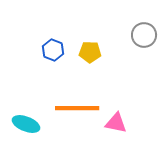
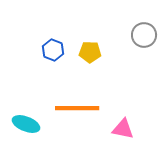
pink triangle: moved 7 px right, 6 px down
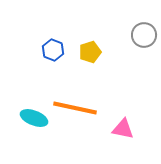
yellow pentagon: rotated 20 degrees counterclockwise
orange line: moved 2 px left; rotated 12 degrees clockwise
cyan ellipse: moved 8 px right, 6 px up
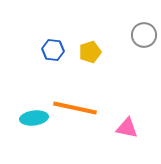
blue hexagon: rotated 15 degrees counterclockwise
cyan ellipse: rotated 28 degrees counterclockwise
pink triangle: moved 4 px right, 1 px up
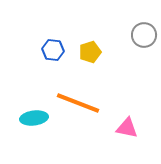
orange line: moved 3 px right, 5 px up; rotated 9 degrees clockwise
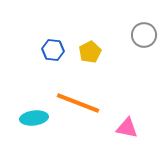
yellow pentagon: rotated 10 degrees counterclockwise
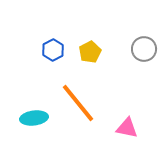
gray circle: moved 14 px down
blue hexagon: rotated 25 degrees clockwise
orange line: rotated 30 degrees clockwise
